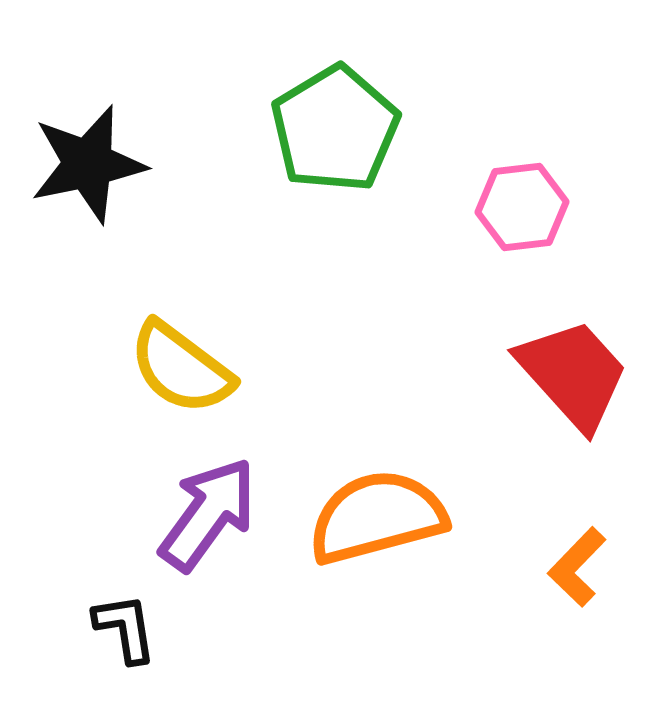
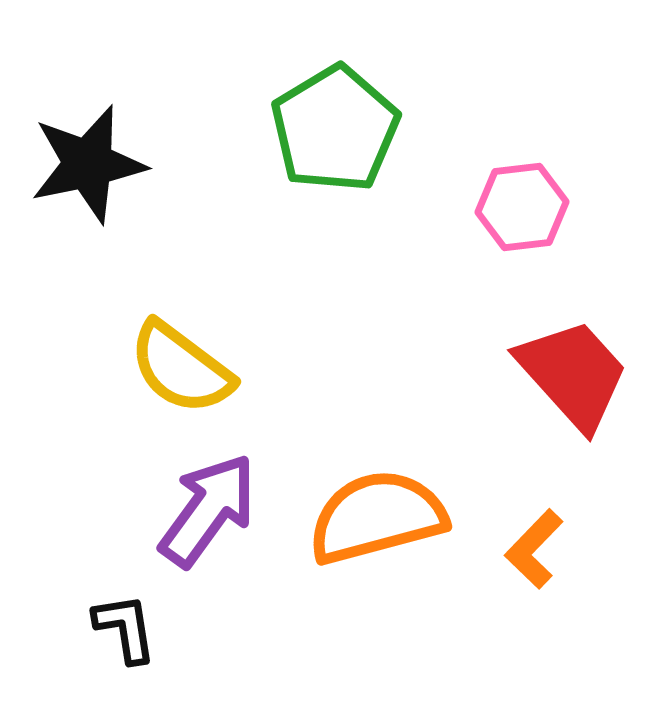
purple arrow: moved 4 px up
orange L-shape: moved 43 px left, 18 px up
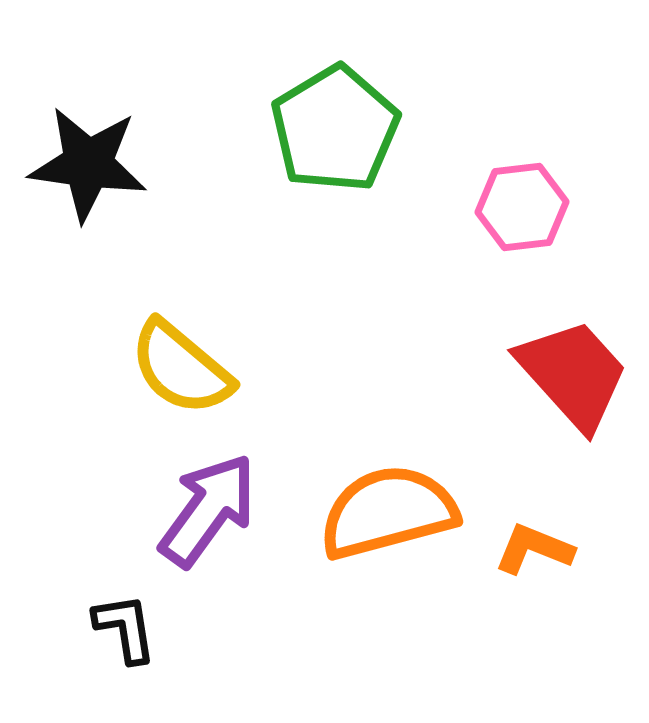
black star: rotated 20 degrees clockwise
yellow semicircle: rotated 3 degrees clockwise
orange semicircle: moved 11 px right, 5 px up
orange L-shape: rotated 68 degrees clockwise
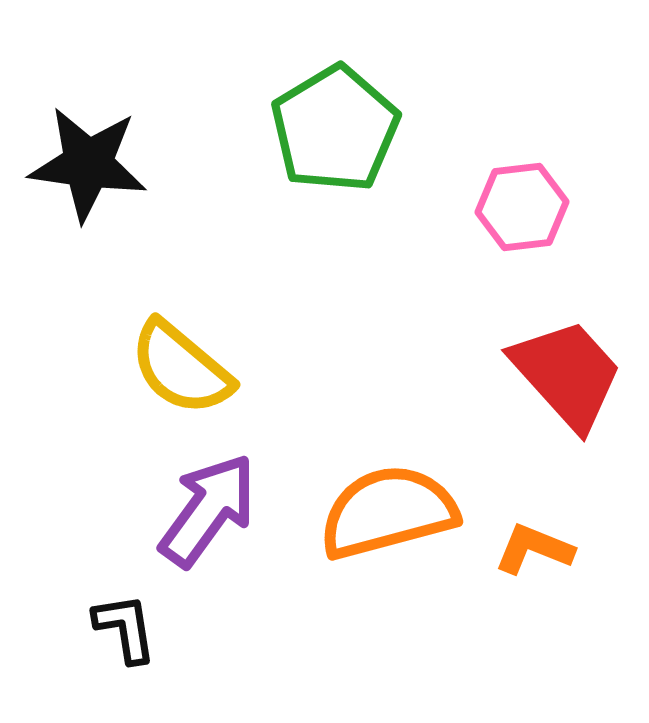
red trapezoid: moved 6 px left
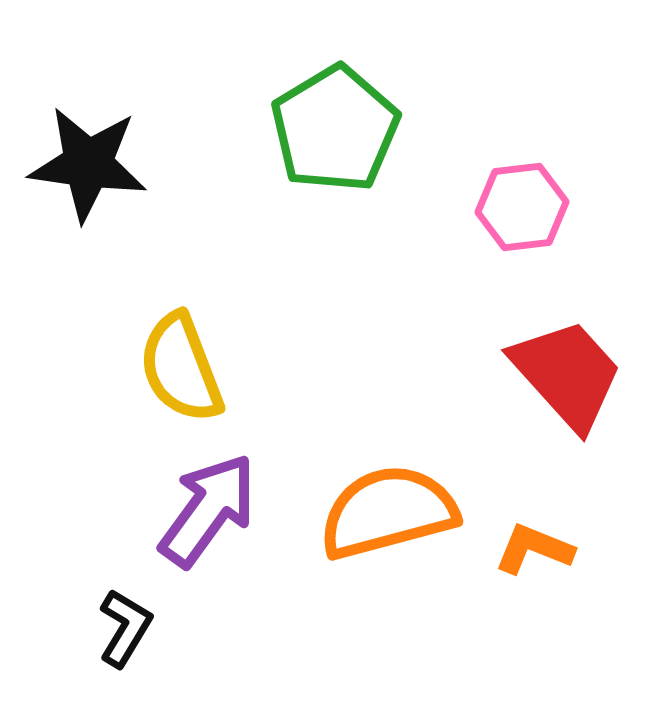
yellow semicircle: rotated 29 degrees clockwise
black L-shape: rotated 40 degrees clockwise
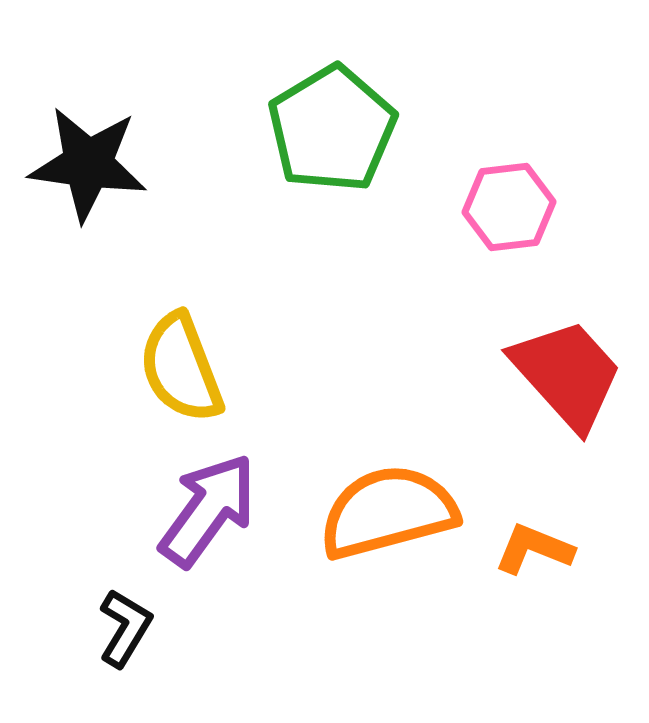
green pentagon: moved 3 px left
pink hexagon: moved 13 px left
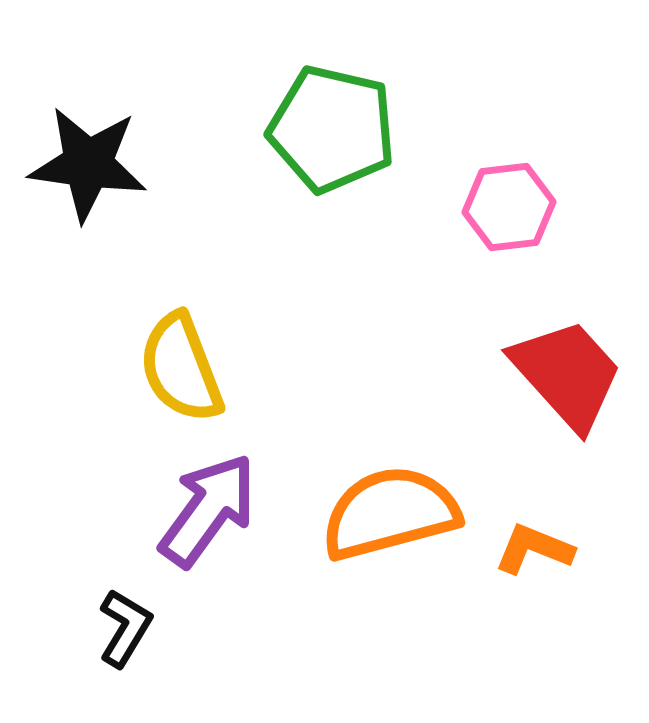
green pentagon: rotated 28 degrees counterclockwise
orange semicircle: moved 2 px right, 1 px down
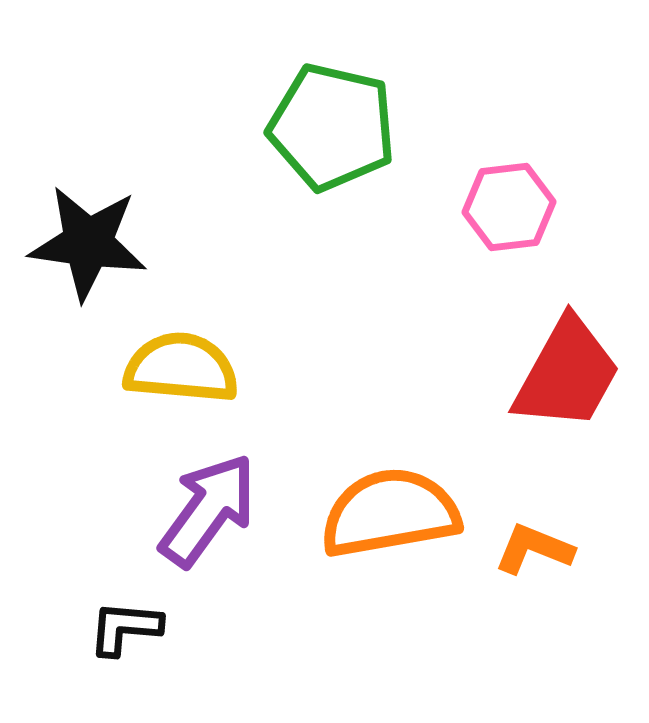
green pentagon: moved 2 px up
black star: moved 79 px down
yellow semicircle: rotated 116 degrees clockwise
red trapezoid: rotated 71 degrees clockwise
orange semicircle: rotated 5 degrees clockwise
black L-shape: rotated 116 degrees counterclockwise
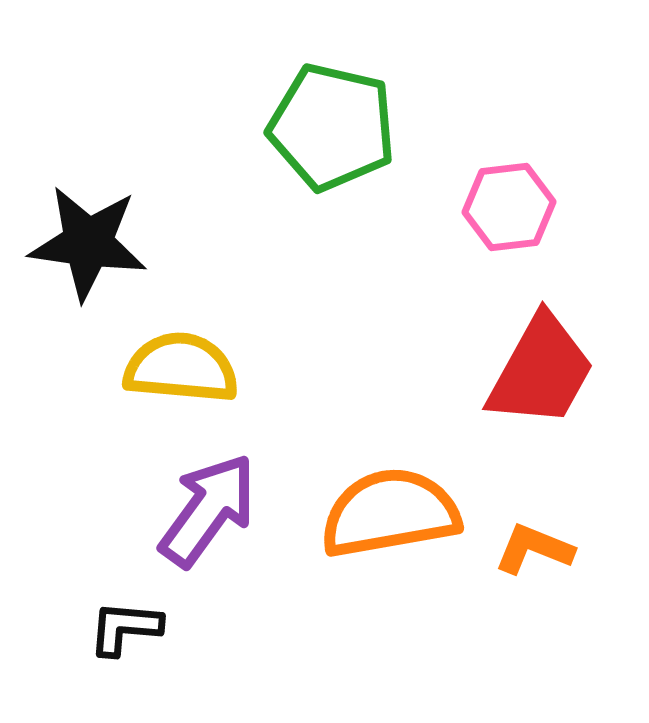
red trapezoid: moved 26 px left, 3 px up
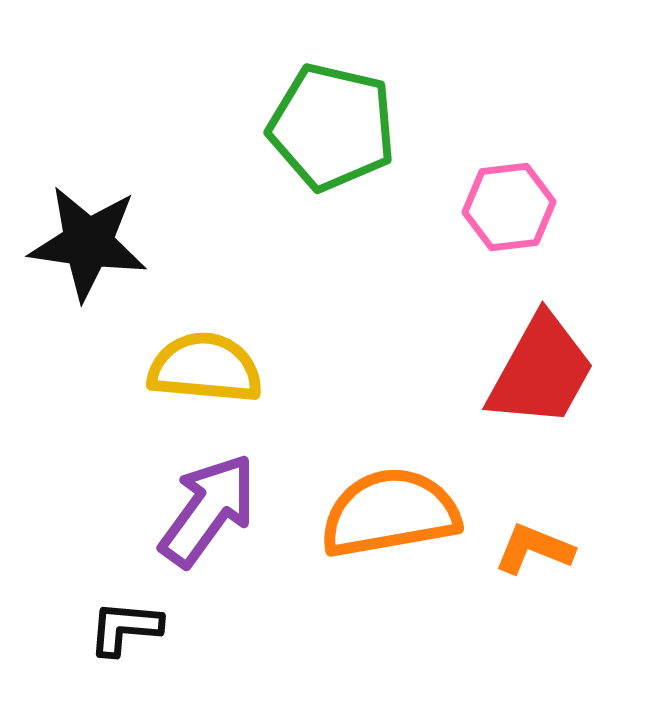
yellow semicircle: moved 24 px right
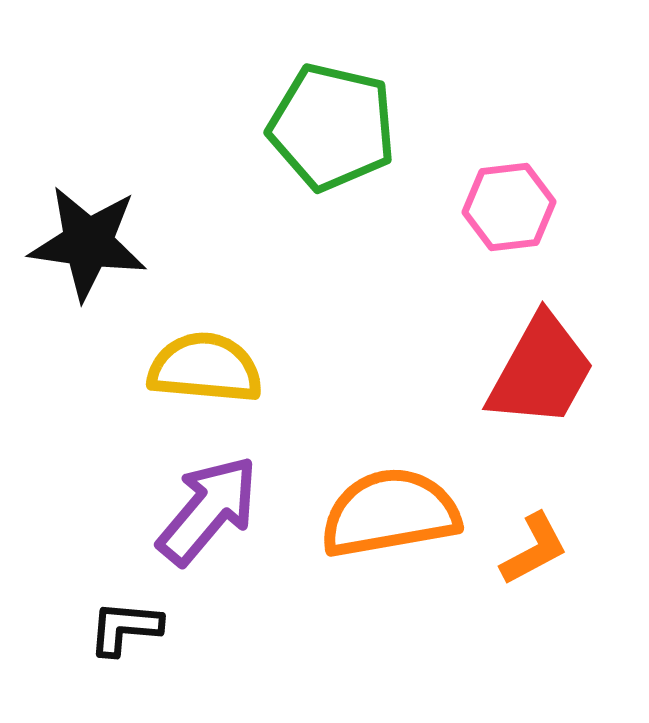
purple arrow: rotated 4 degrees clockwise
orange L-shape: rotated 130 degrees clockwise
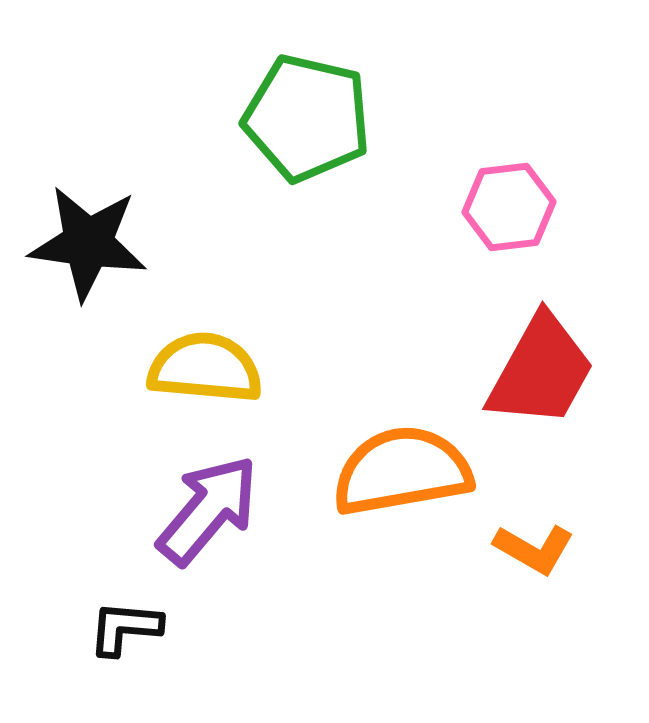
green pentagon: moved 25 px left, 9 px up
orange semicircle: moved 12 px right, 42 px up
orange L-shape: rotated 58 degrees clockwise
